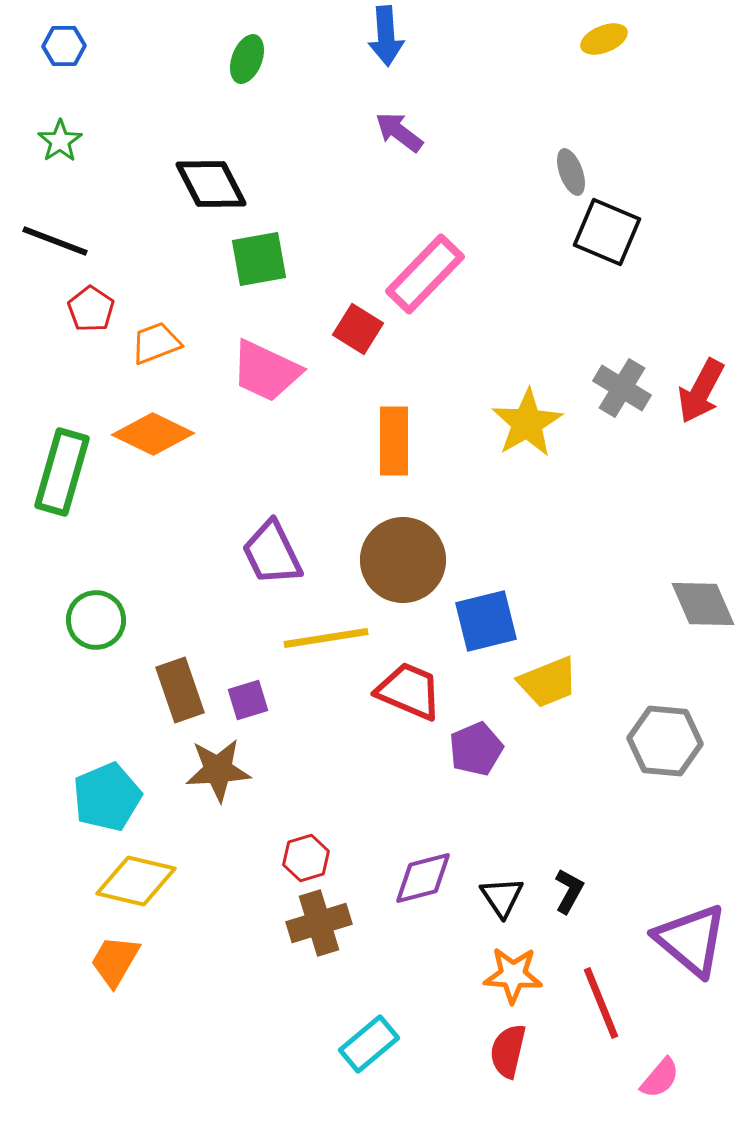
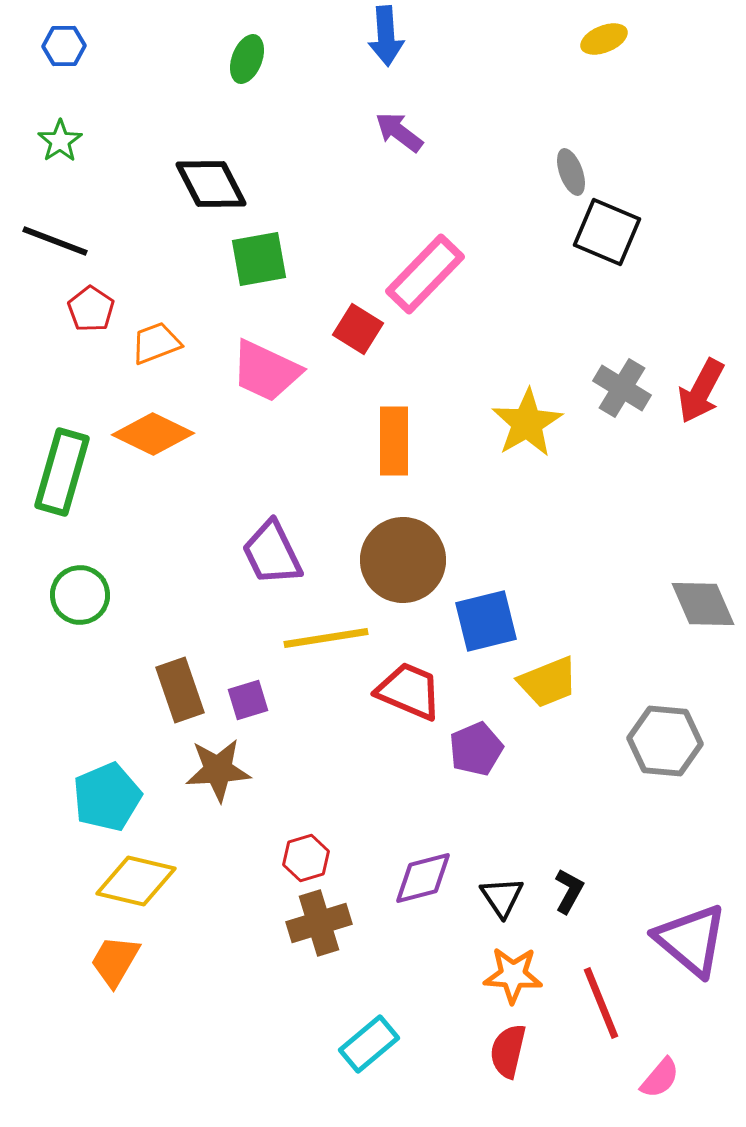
green circle at (96, 620): moved 16 px left, 25 px up
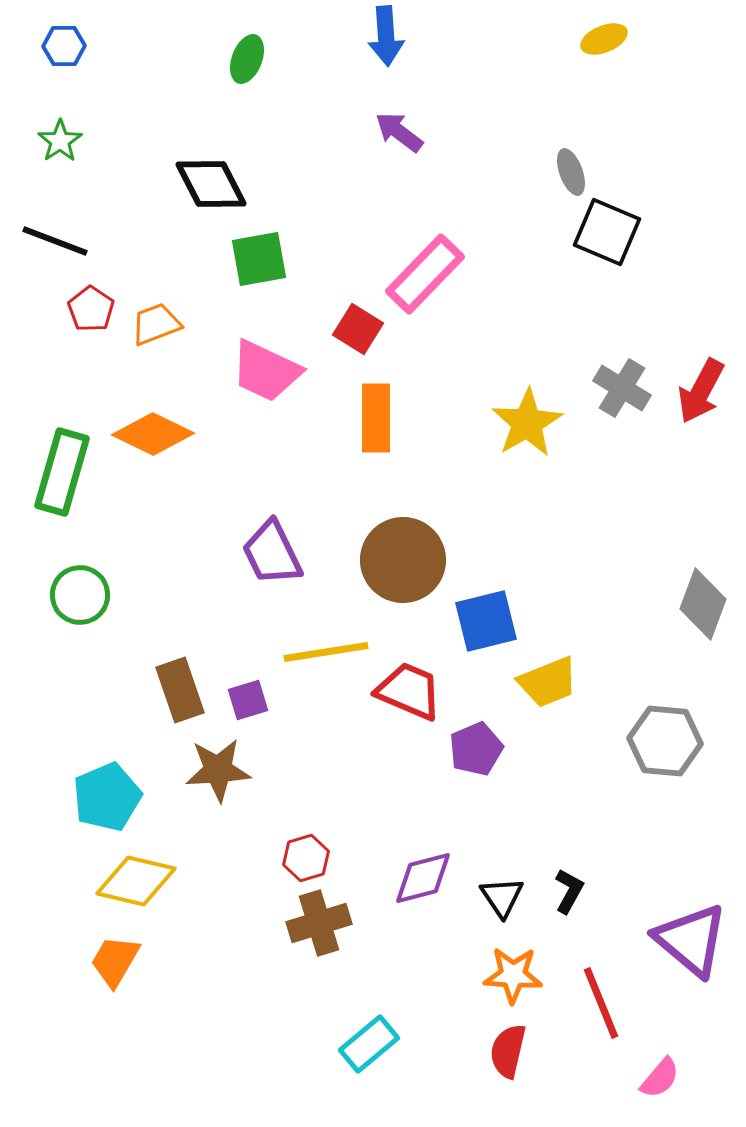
orange trapezoid at (156, 343): moved 19 px up
orange rectangle at (394, 441): moved 18 px left, 23 px up
gray diamond at (703, 604): rotated 44 degrees clockwise
yellow line at (326, 638): moved 14 px down
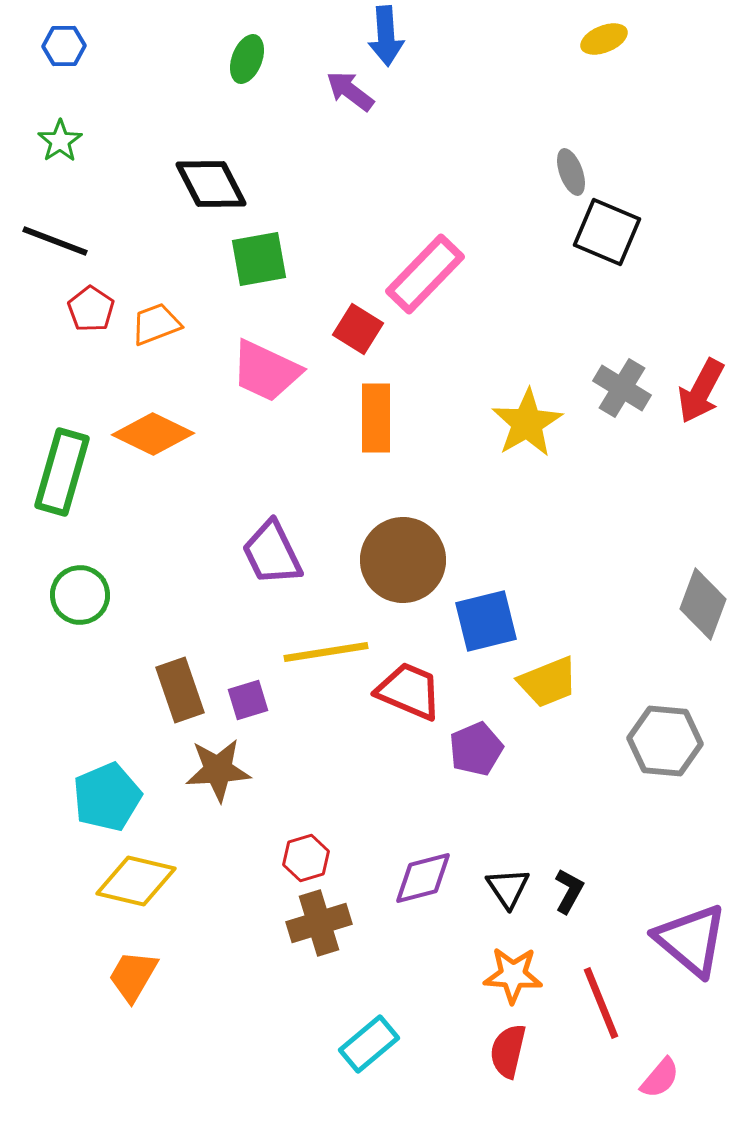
purple arrow at (399, 132): moved 49 px left, 41 px up
black triangle at (502, 897): moved 6 px right, 9 px up
orange trapezoid at (115, 961): moved 18 px right, 15 px down
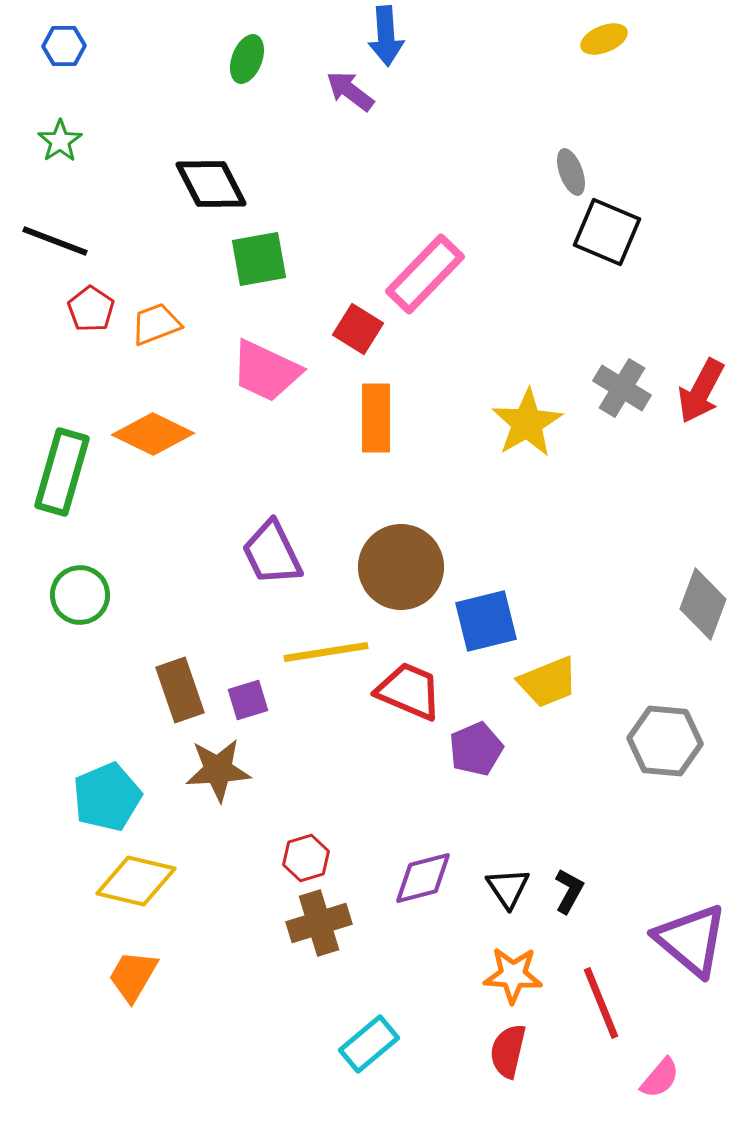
brown circle at (403, 560): moved 2 px left, 7 px down
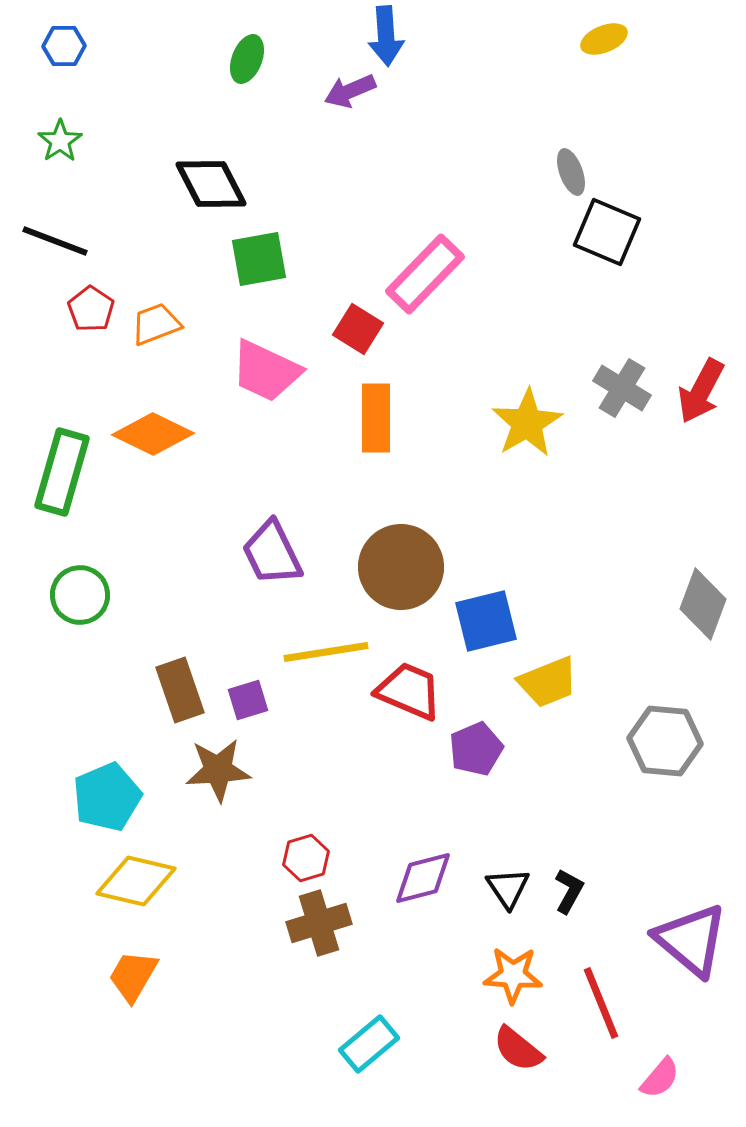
purple arrow at (350, 91): rotated 60 degrees counterclockwise
red semicircle at (508, 1051): moved 10 px right, 2 px up; rotated 64 degrees counterclockwise
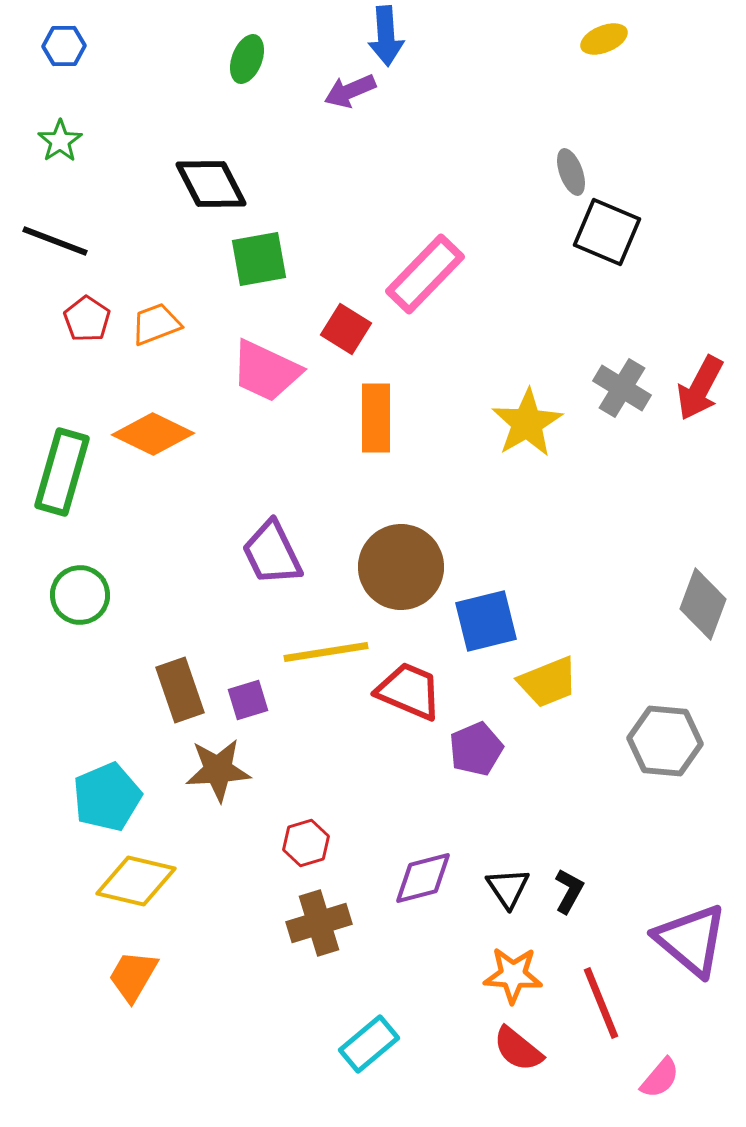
red pentagon at (91, 309): moved 4 px left, 10 px down
red square at (358, 329): moved 12 px left
red arrow at (701, 391): moved 1 px left, 3 px up
red hexagon at (306, 858): moved 15 px up
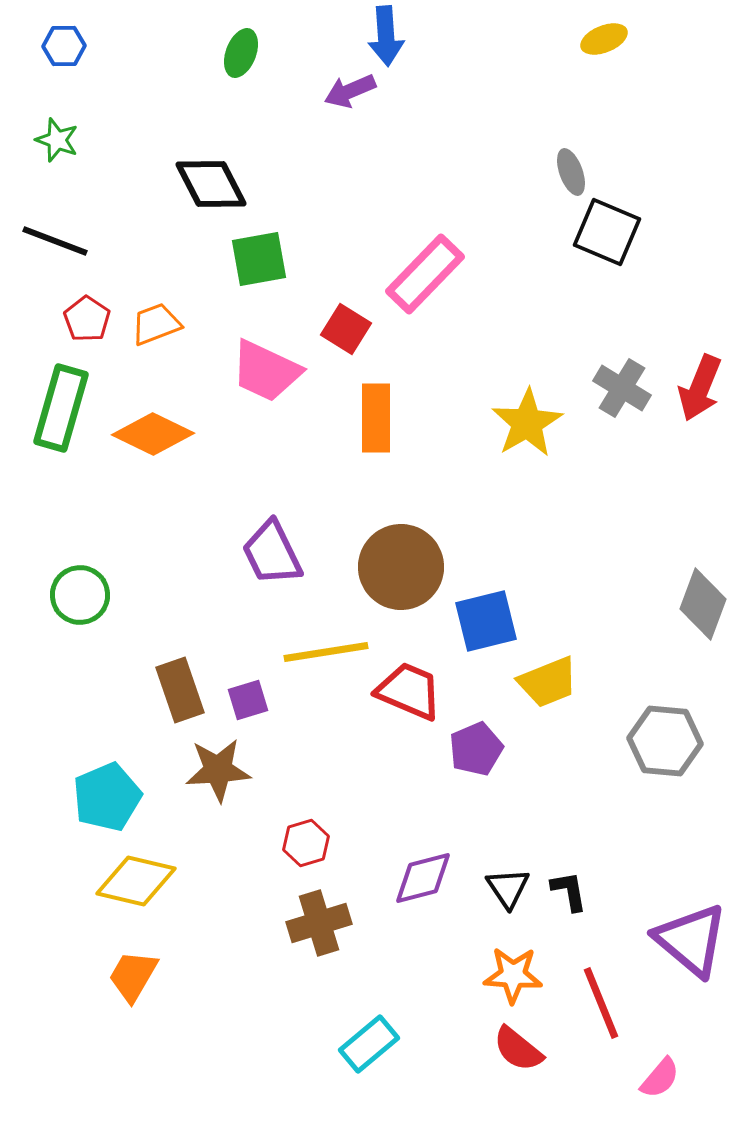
green ellipse at (247, 59): moved 6 px left, 6 px up
green star at (60, 141): moved 3 px left, 1 px up; rotated 18 degrees counterclockwise
red arrow at (700, 388): rotated 6 degrees counterclockwise
green rectangle at (62, 472): moved 1 px left, 64 px up
black L-shape at (569, 891): rotated 39 degrees counterclockwise
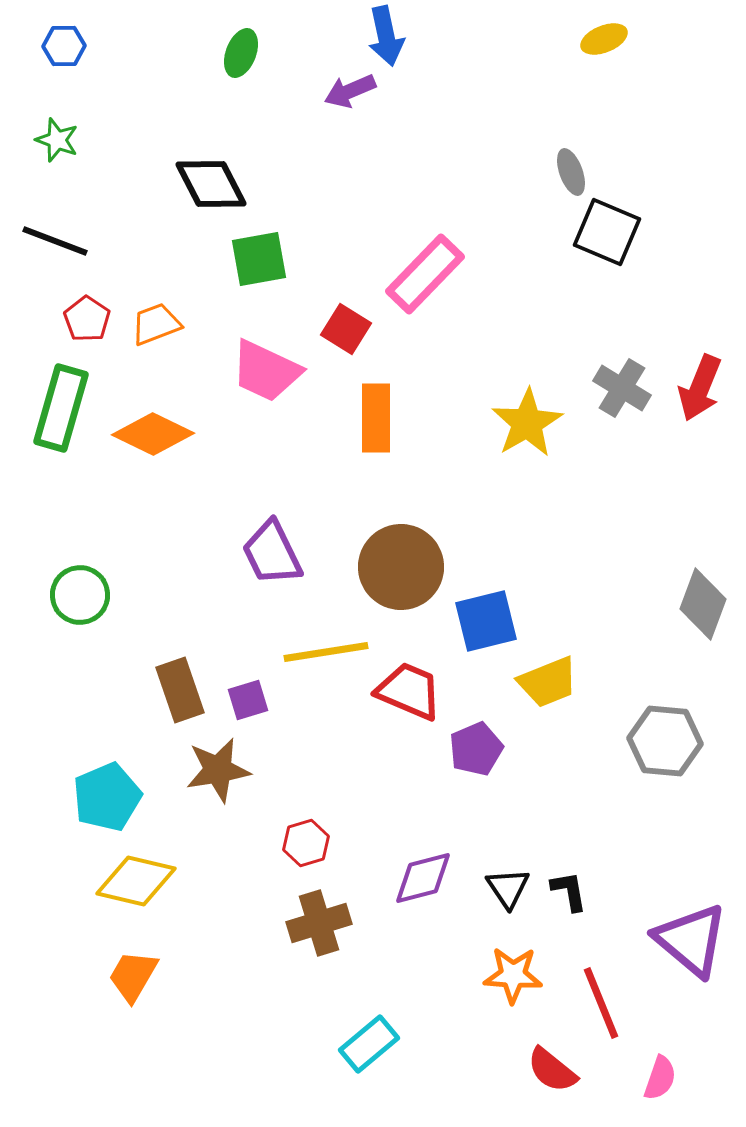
blue arrow at (386, 36): rotated 8 degrees counterclockwise
brown star at (218, 770): rotated 6 degrees counterclockwise
red semicircle at (518, 1049): moved 34 px right, 21 px down
pink semicircle at (660, 1078): rotated 21 degrees counterclockwise
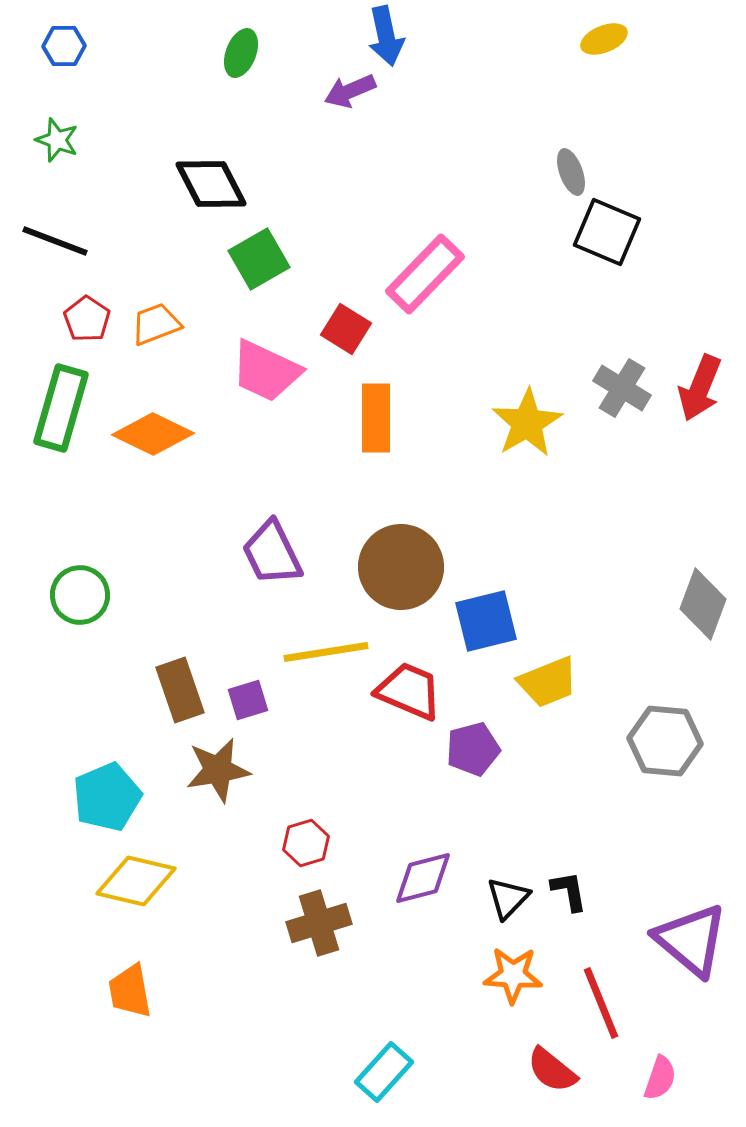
green square at (259, 259): rotated 20 degrees counterclockwise
purple pentagon at (476, 749): moved 3 px left; rotated 8 degrees clockwise
black triangle at (508, 888): moved 10 px down; rotated 18 degrees clockwise
orange trapezoid at (133, 976): moved 3 px left, 15 px down; rotated 40 degrees counterclockwise
cyan rectangle at (369, 1044): moved 15 px right, 28 px down; rotated 8 degrees counterclockwise
